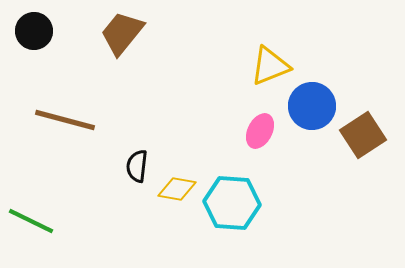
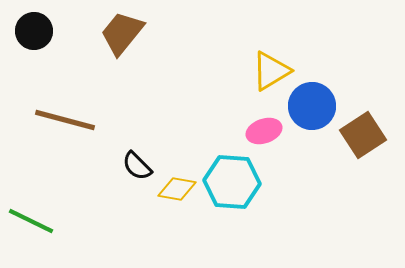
yellow triangle: moved 1 px right, 5 px down; rotated 9 degrees counterclockwise
pink ellipse: moved 4 px right; rotated 44 degrees clockwise
black semicircle: rotated 52 degrees counterclockwise
cyan hexagon: moved 21 px up
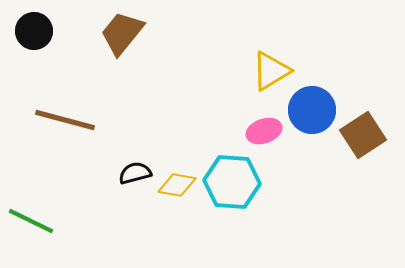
blue circle: moved 4 px down
black semicircle: moved 2 px left, 7 px down; rotated 120 degrees clockwise
yellow diamond: moved 4 px up
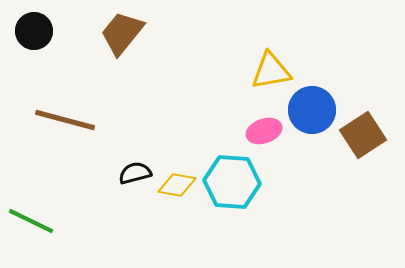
yellow triangle: rotated 21 degrees clockwise
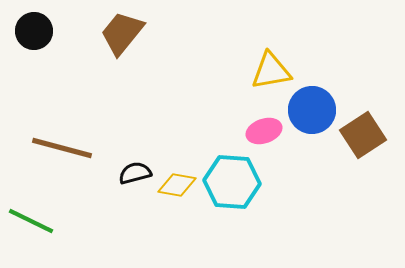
brown line: moved 3 px left, 28 px down
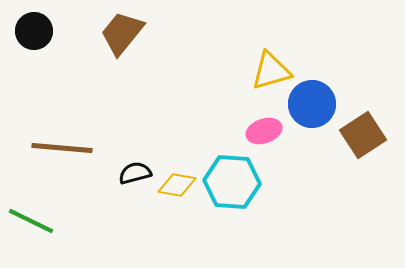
yellow triangle: rotated 6 degrees counterclockwise
blue circle: moved 6 px up
brown line: rotated 10 degrees counterclockwise
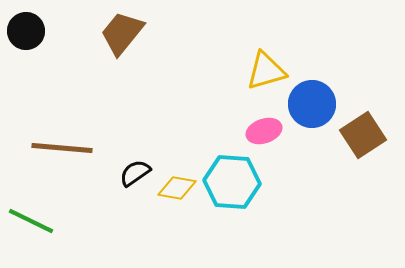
black circle: moved 8 px left
yellow triangle: moved 5 px left
black semicircle: rotated 20 degrees counterclockwise
yellow diamond: moved 3 px down
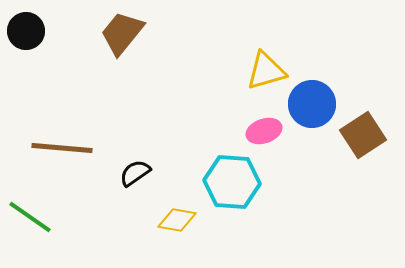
yellow diamond: moved 32 px down
green line: moved 1 px left, 4 px up; rotated 9 degrees clockwise
